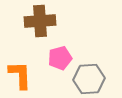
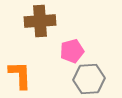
pink pentagon: moved 12 px right, 7 px up
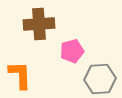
brown cross: moved 1 px left, 3 px down
gray hexagon: moved 11 px right
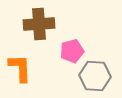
orange L-shape: moved 7 px up
gray hexagon: moved 5 px left, 3 px up; rotated 8 degrees clockwise
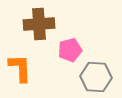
pink pentagon: moved 2 px left, 1 px up
gray hexagon: moved 1 px right, 1 px down
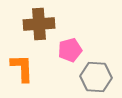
orange L-shape: moved 2 px right
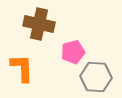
brown cross: rotated 16 degrees clockwise
pink pentagon: moved 3 px right, 2 px down
